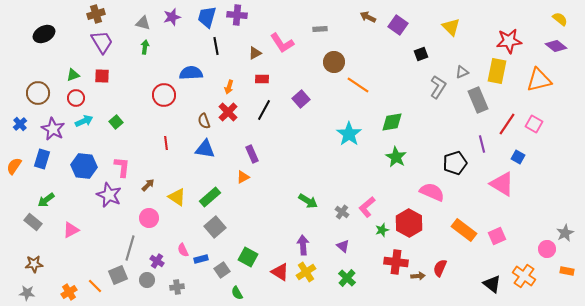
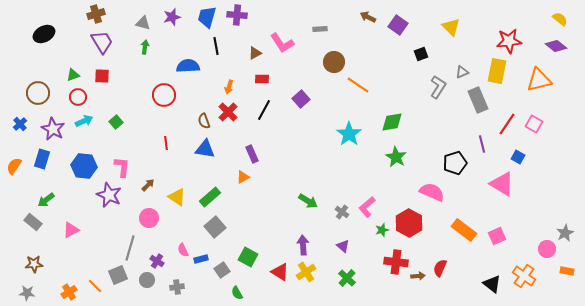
blue semicircle at (191, 73): moved 3 px left, 7 px up
red circle at (76, 98): moved 2 px right, 1 px up
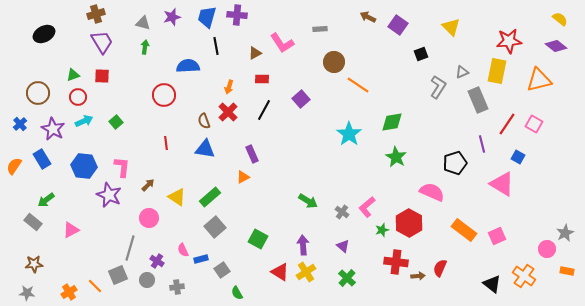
blue rectangle at (42, 159): rotated 48 degrees counterclockwise
green square at (248, 257): moved 10 px right, 18 px up
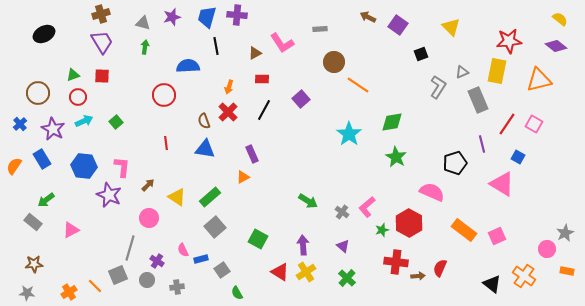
brown cross at (96, 14): moved 5 px right
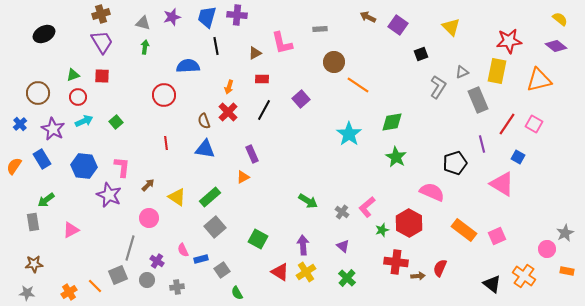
pink L-shape at (282, 43): rotated 20 degrees clockwise
gray rectangle at (33, 222): rotated 42 degrees clockwise
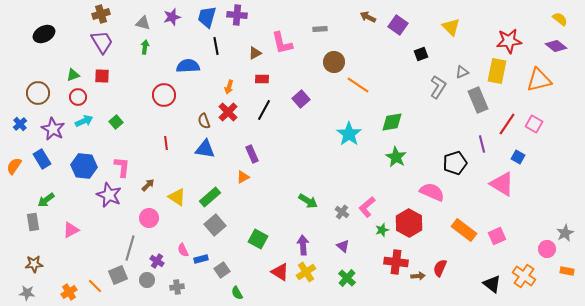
gray square at (215, 227): moved 2 px up
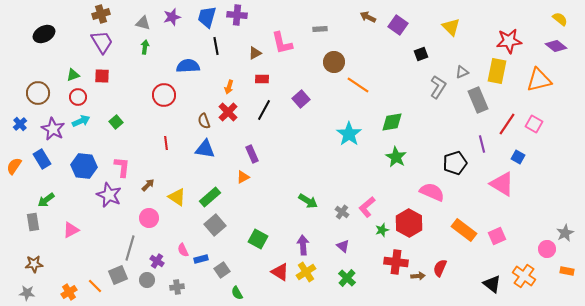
cyan arrow at (84, 121): moved 3 px left
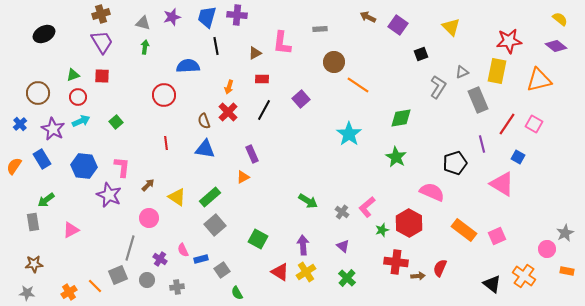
pink L-shape at (282, 43): rotated 20 degrees clockwise
green diamond at (392, 122): moved 9 px right, 4 px up
purple cross at (157, 261): moved 3 px right, 2 px up
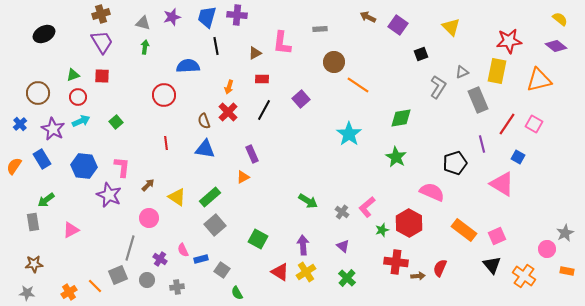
gray square at (222, 270): rotated 21 degrees counterclockwise
black triangle at (492, 284): moved 19 px up; rotated 12 degrees clockwise
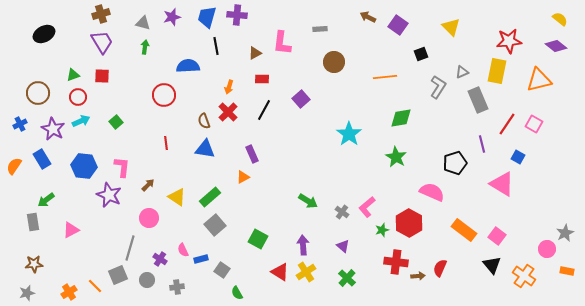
orange line at (358, 85): moved 27 px right, 8 px up; rotated 40 degrees counterclockwise
blue cross at (20, 124): rotated 16 degrees clockwise
pink square at (497, 236): rotated 30 degrees counterclockwise
gray star at (27, 293): rotated 21 degrees counterclockwise
